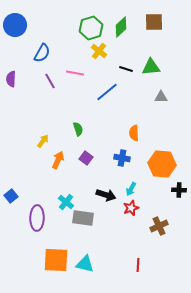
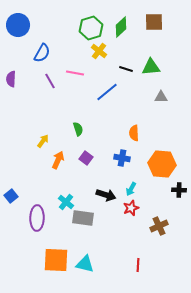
blue circle: moved 3 px right
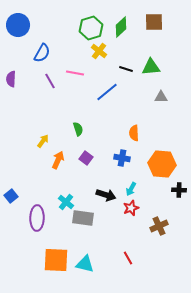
red line: moved 10 px left, 7 px up; rotated 32 degrees counterclockwise
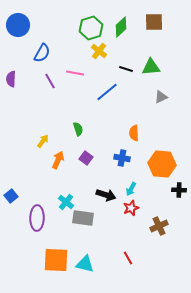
gray triangle: rotated 24 degrees counterclockwise
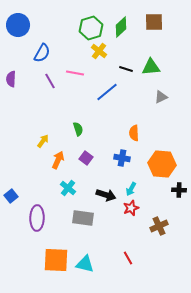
cyan cross: moved 2 px right, 14 px up
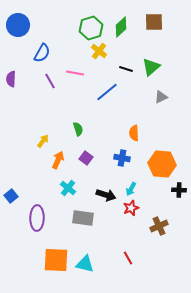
green triangle: rotated 36 degrees counterclockwise
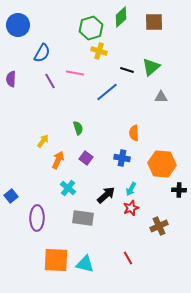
green diamond: moved 10 px up
yellow cross: rotated 21 degrees counterclockwise
black line: moved 1 px right, 1 px down
gray triangle: rotated 24 degrees clockwise
green semicircle: moved 1 px up
black arrow: rotated 60 degrees counterclockwise
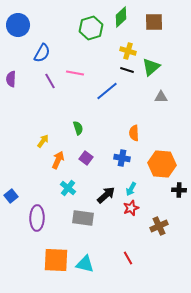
yellow cross: moved 29 px right
blue line: moved 1 px up
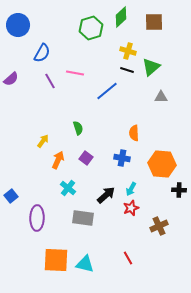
purple semicircle: rotated 133 degrees counterclockwise
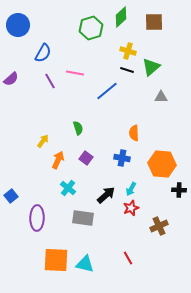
blue semicircle: moved 1 px right
